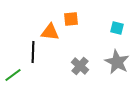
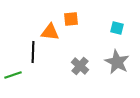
green line: rotated 18 degrees clockwise
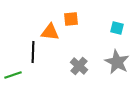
gray cross: moved 1 px left
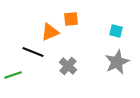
cyan square: moved 1 px left, 3 px down
orange triangle: rotated 30 degrees counterclockwise
black line: rotated 70 degrees counterclockwise
gray star: rotated 20 degrees clockwise
gray cross: moved 11 px left
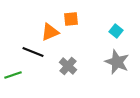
cyan square: rotated 24 degrees clockwise
gray star: rotated 25 degrees counterclockwise
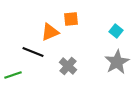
gray star: rotated 20 degrees clockwise
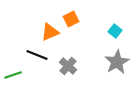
orange square: rotated 21 degrees counterclockwise
cyan square: moved 1 px left
black line: moved 4 px right, 3 px down
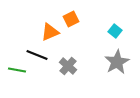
green line: moved 4 px right, 5 px up; rotated 30 degrees clockwise
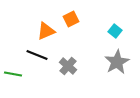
orange triangle: moved 4 px left, 1 px up
green line: moved 4 px left, 4 px down
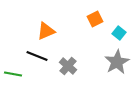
orange square: moved 24 px right
cyan square: moved 4 px right, 2 px down
black line: moved 1 px down
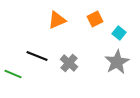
orange triangle: moved 11 px right, 11 px up
gray cross: moved 1 px right, 3 px up
green line: rotated 12 degrees clockwise
